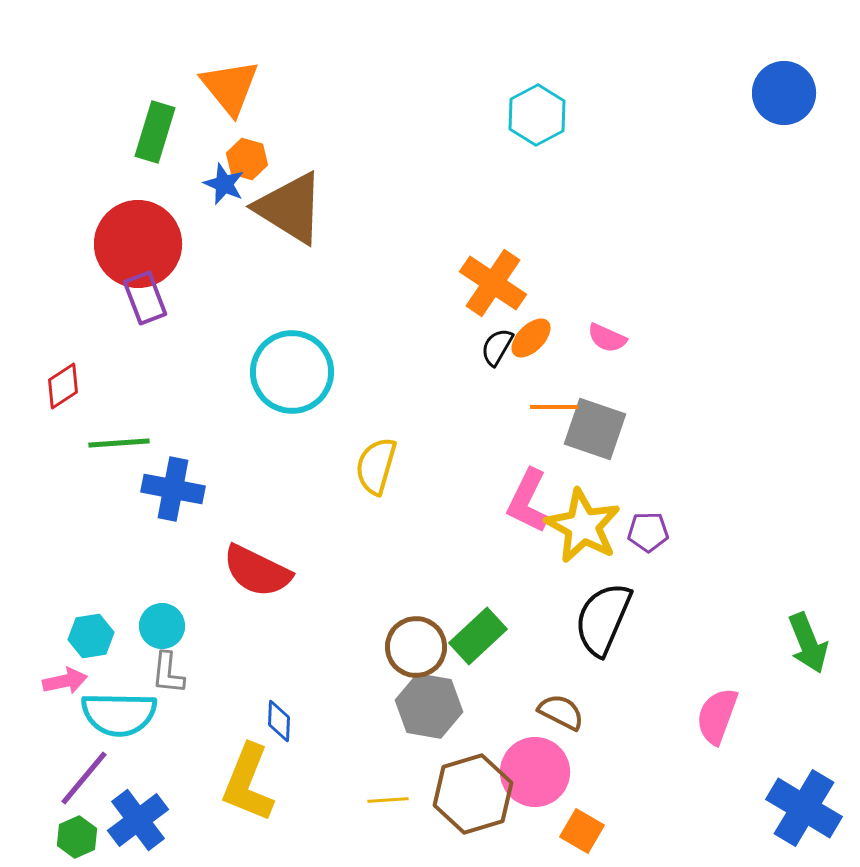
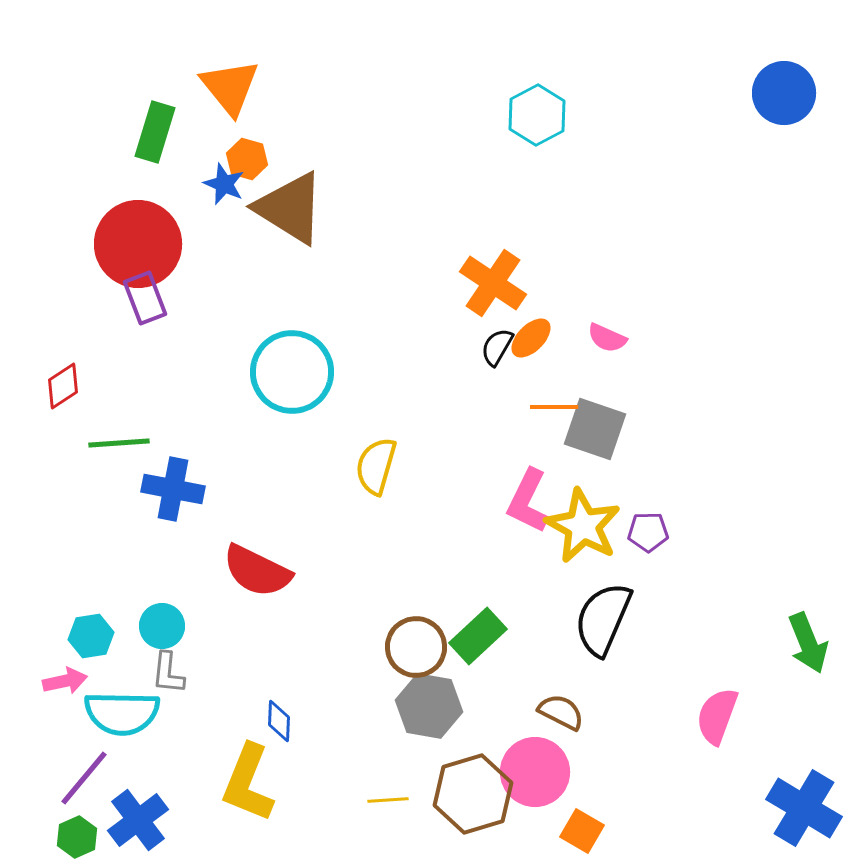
cyan semicircle at (119, 714): moved 3 px right, 1 px up
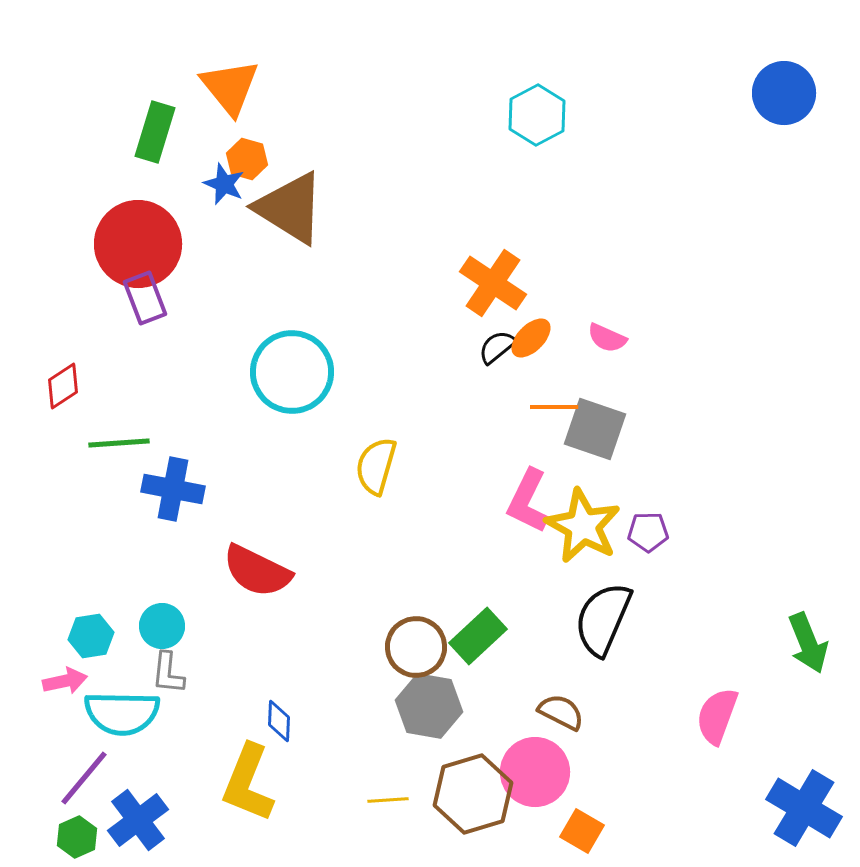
black semicircle at (497, 347): rotated 21 degrees clockwise
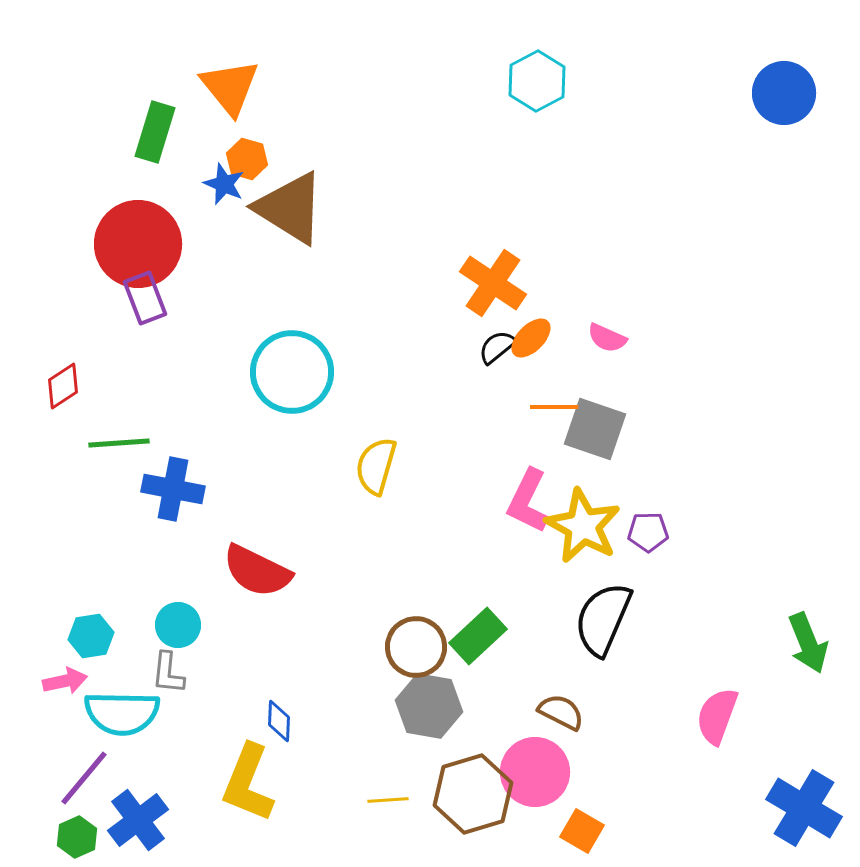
cyan hexagon at (537, 115): moved 34 px up
cyan circle at (162, 626): moved 16 px right, 1 px up
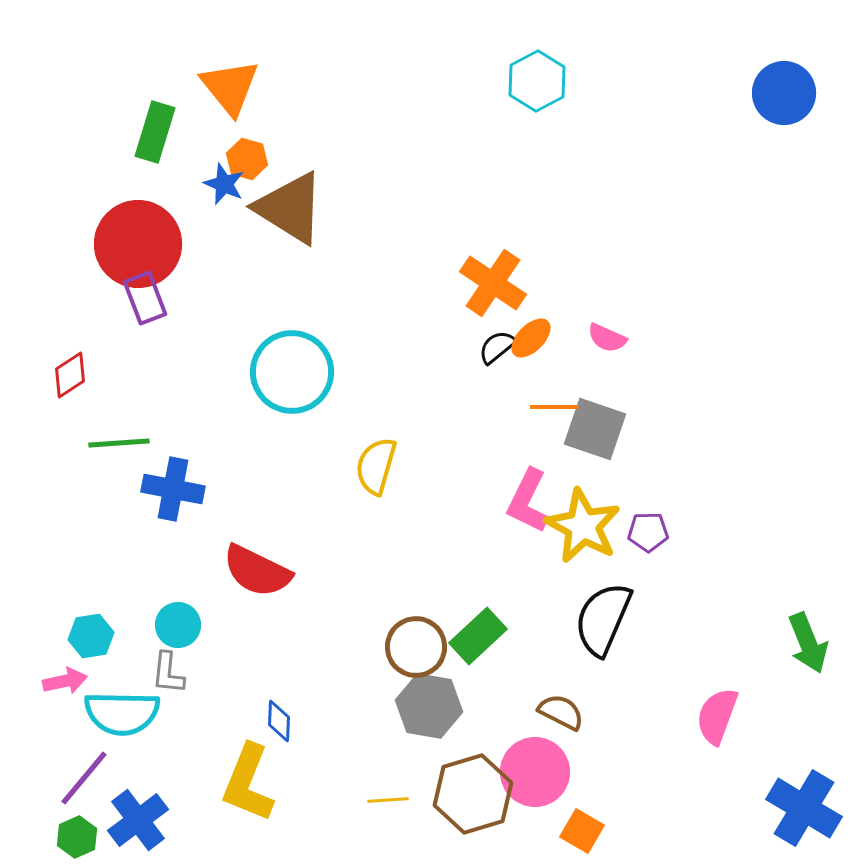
red diamond at (63, 386): moved 7 px right, 11 px up
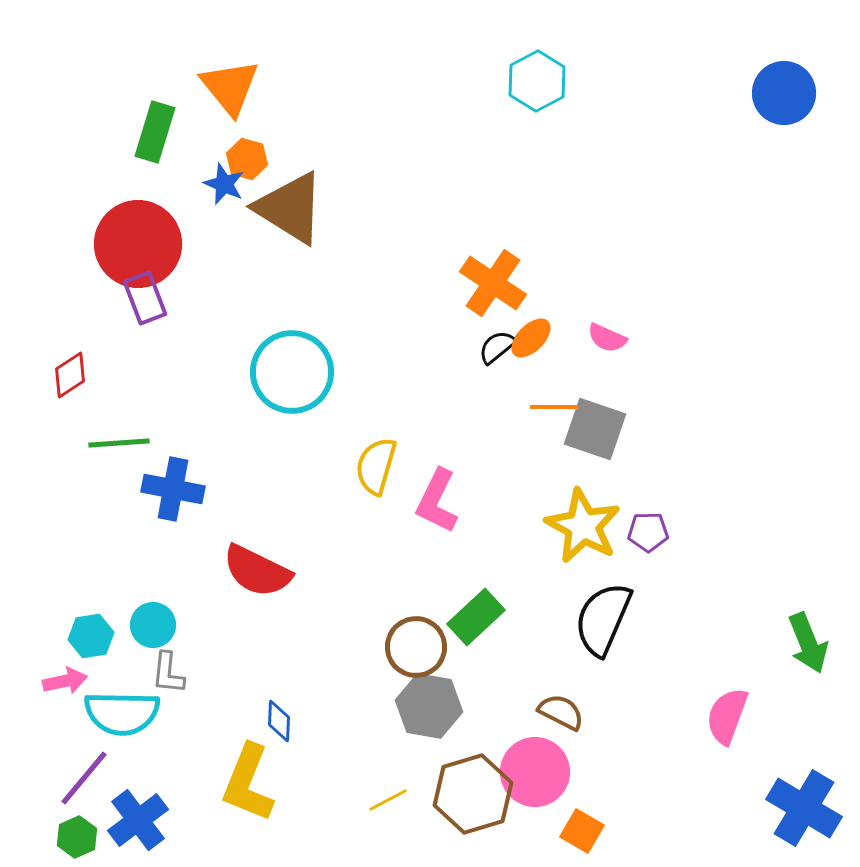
pink L-shape at (528, 501): moved 91 px left
cyan circle at (178, 625): moved 25 px left
green rectangle at (478, 636): moved 2 px left, 19 px up
pink semicircle at (717, 716): moved 10 px right
yellow line at (388, 800): rotated 24 degrees counterclockwise
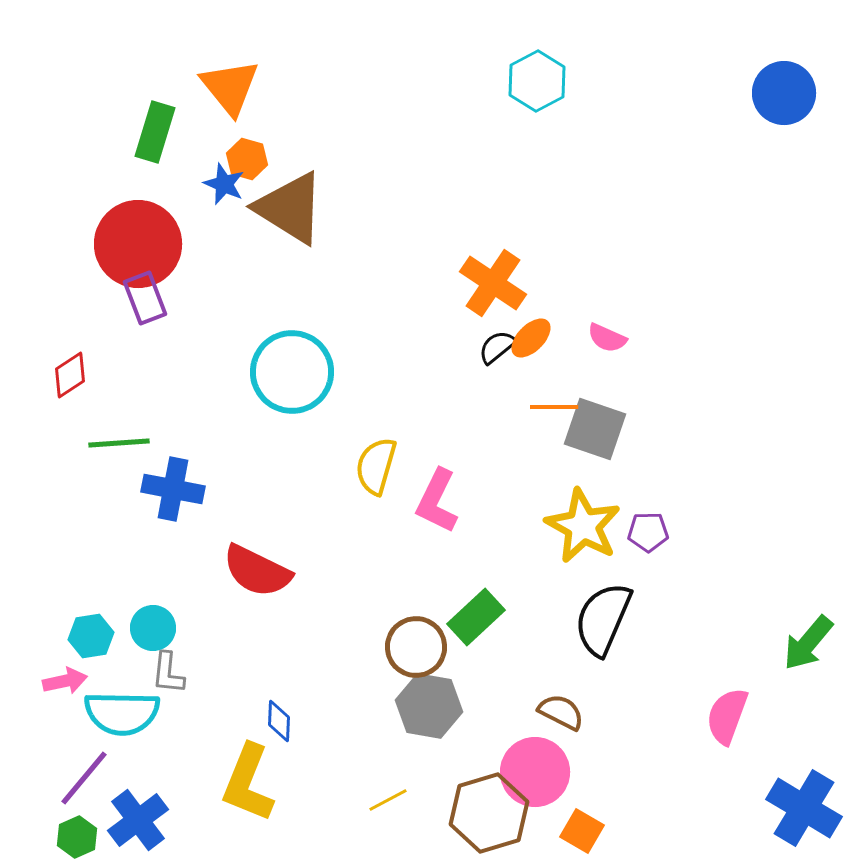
cyan circle at (153, 625): moved 3 px down
green arrow at (808, 643): rotated 62 degrees clockwise
brown hexagon at (473, 794): moved 16 px right, 19 px down
